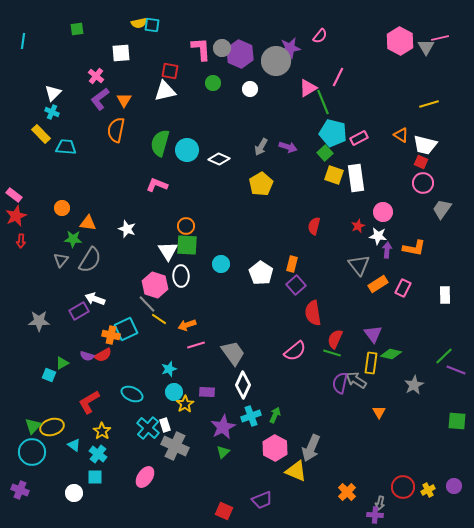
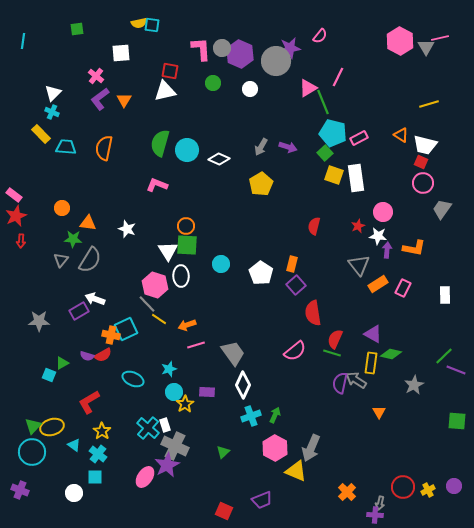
orange semicircle at (116, 130): moved 12 px left, 18 px down
purple triangle at (373, 334): rotated 24 degrees counterclockwise
cyan ellipse at (132, 394): moved 1 px right, 15 px up
purple star at (223, 427): moved 56 px left, 38 px down
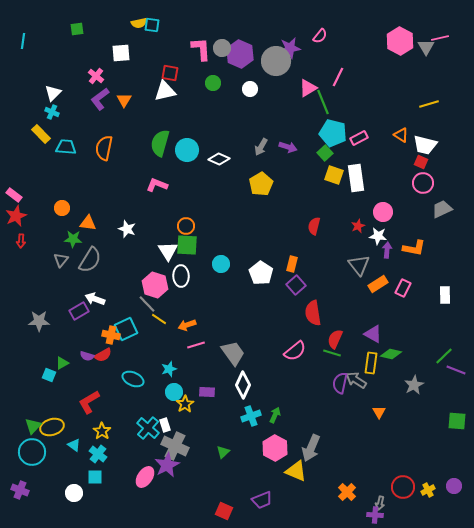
red square at (170, 71): moved 2 px down
gray trapezoid at (442, 209): rotated 30 degrees clockwise
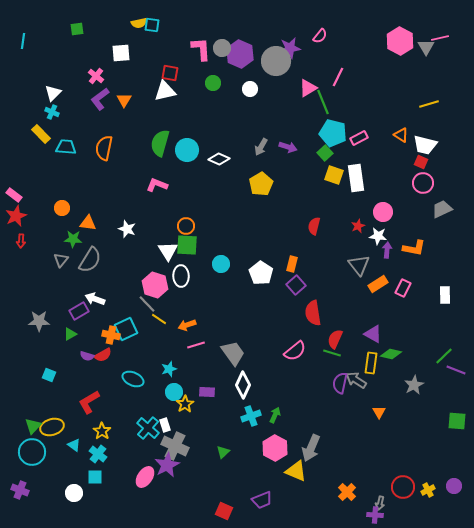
green triangle at (62, 363): moved 8 px right, 29 px up
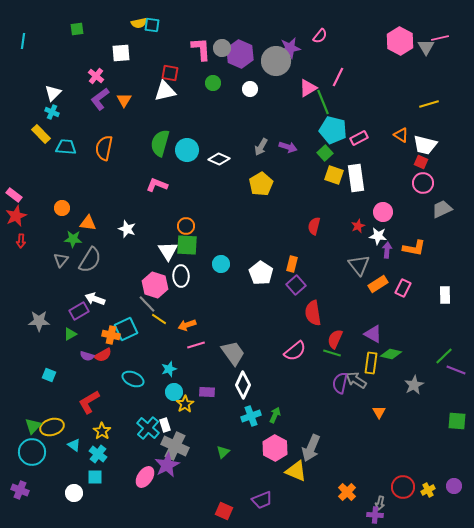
cyan pentagon at (333, 133): moved 3 px up
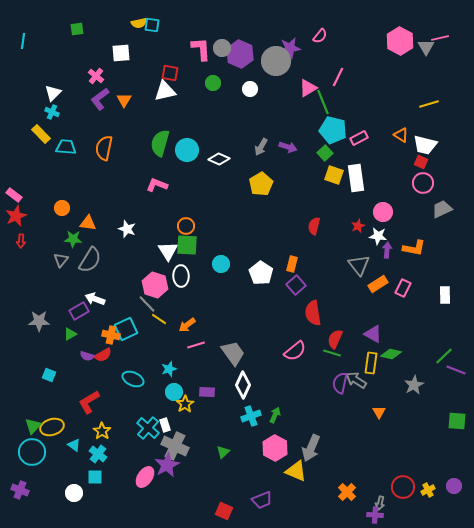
orange arrow at (187, 325): rotated 18 degrees counterclockwise
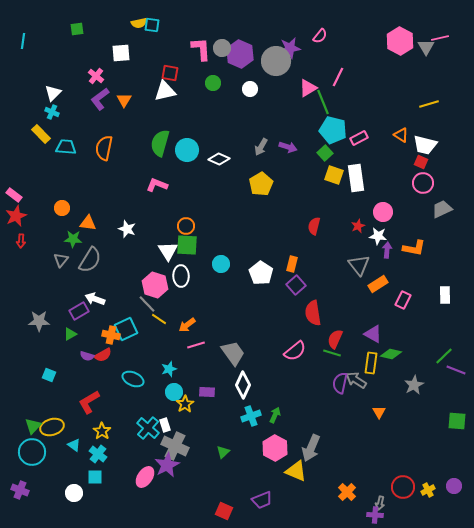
pink rectangle at (403, 288): moved 12 px down
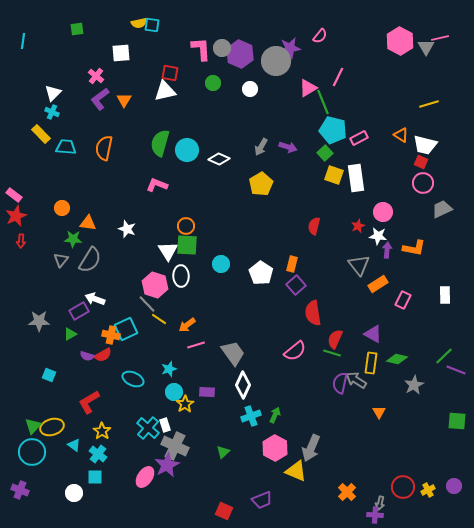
green diamond at (391, 354): moved 6 px right, 5 px down
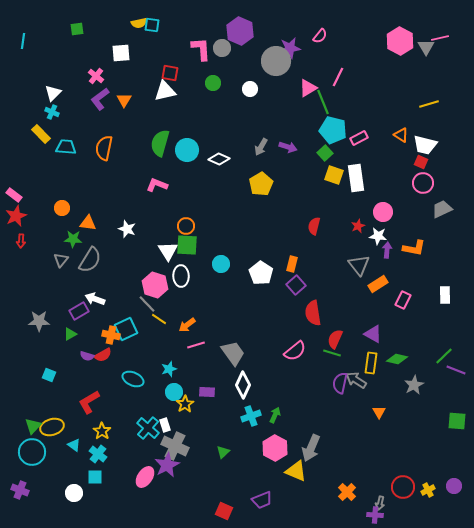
purple hexagon at (240, 54): moved 23 px up
